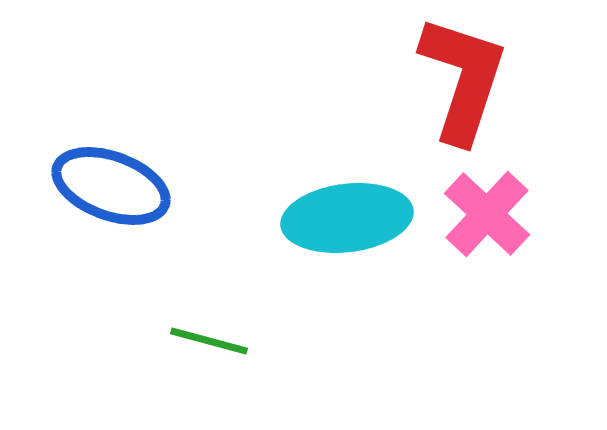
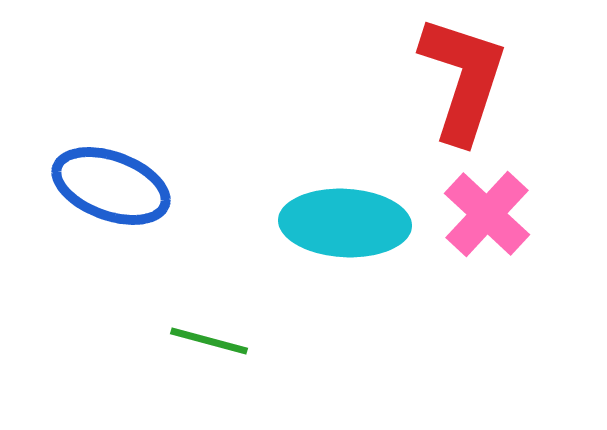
cyan ellipse: moved 2 px left, 5 px down; rotated 10 degrees clockwise
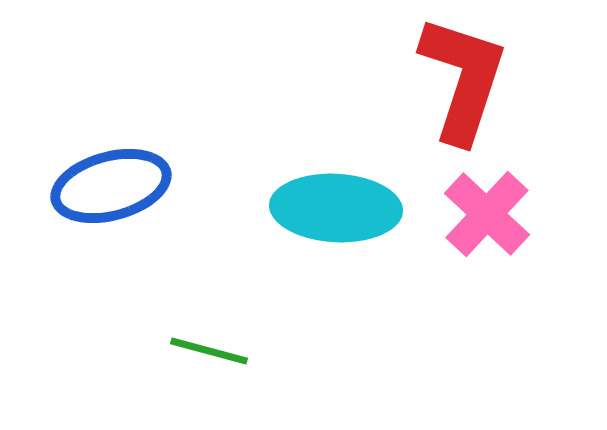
blue ellipse: rotated 35 degrees counterclockwise
cyan ellipse: moved 9 px left, 15 px up
green line: moved 10 px down
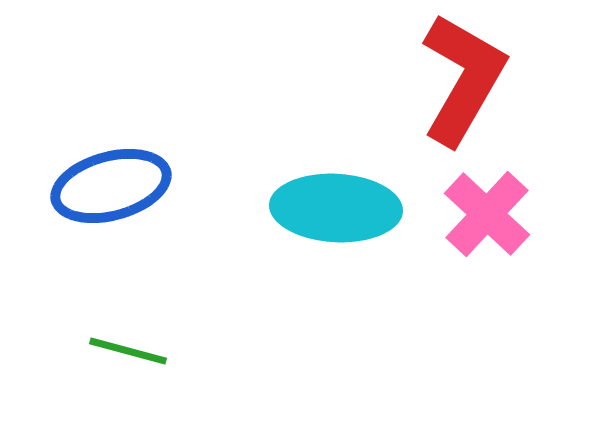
red L-shape: rotated 12 degrees clockwise
green line: moved 81 px left
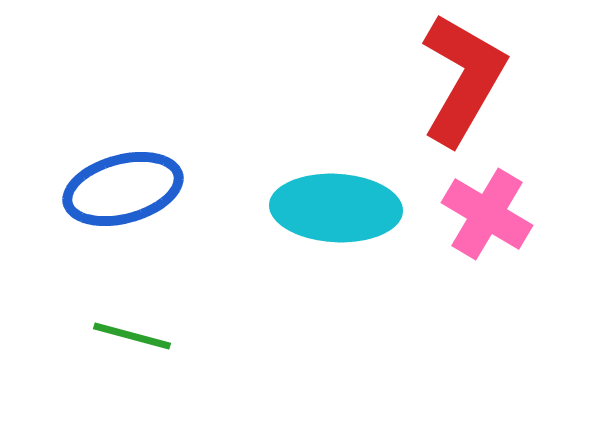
blue ellipse: moved 12 px right, 3 px down
pink cross: rotated 12 degrees counterclockwise
green line: moved 4 px right, 15 px up
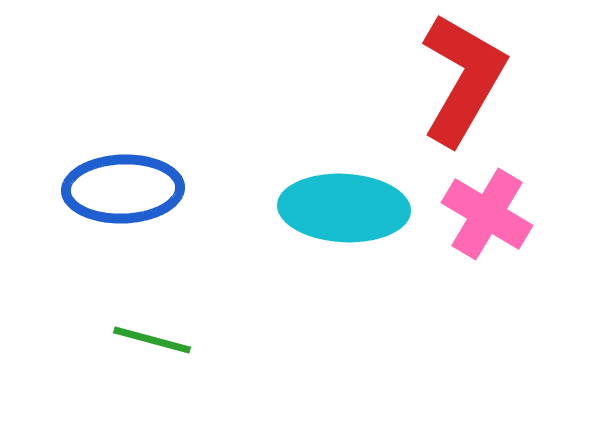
blue ellipse: rotated 13 degrees clockwise
cyan ellipse: moved 8 px right
green line: moved 20 px right, 4 px down
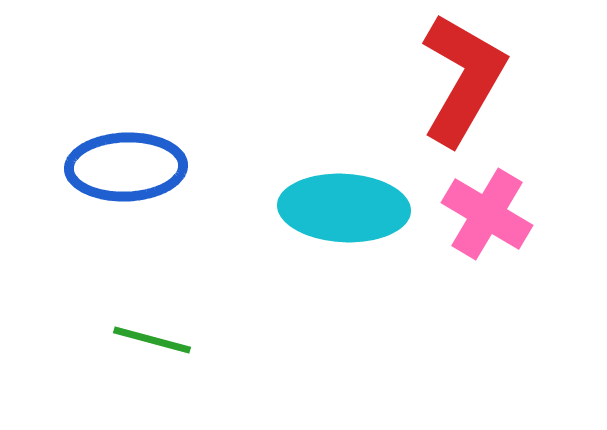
blue ellipse: moved 3 px right, 22 px up
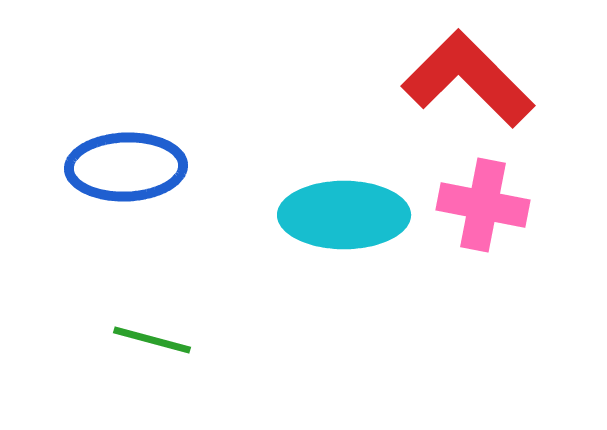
red L-shape: moved 5 px right; rotated 75 degrees counterclockwise
cyan ellipse: moved 7 px down; rotated 3 degrees counterclockwise
pink cross: moved 4 px left, 9 px up; rotated 20 degrees counterclockwise
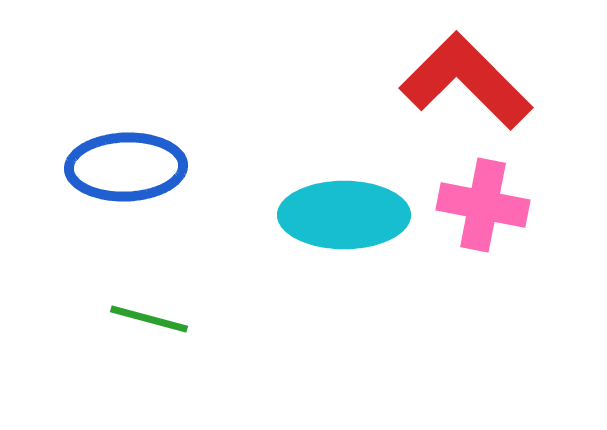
red L-shape: moved 2 px left, 2 px down
green line: moved 3 px left, 21 px up
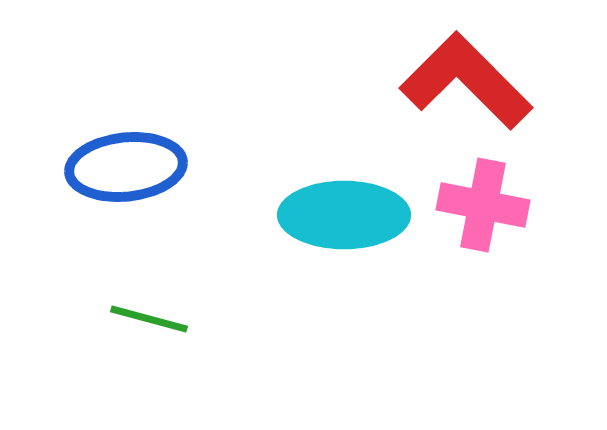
blue ellipse: rotated 4 degrees counterclockwise
